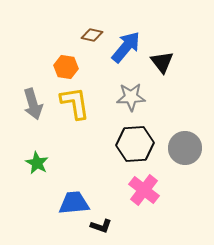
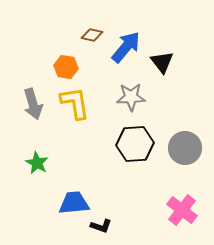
pink cross: moved 38 px right, 20 px down
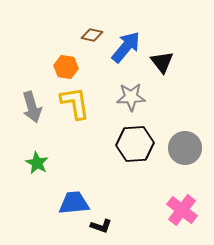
gray arrow: moved 1 px left, 3 px down
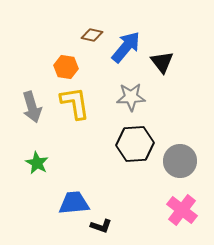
gray circle: moved 5 px left, 13 px down
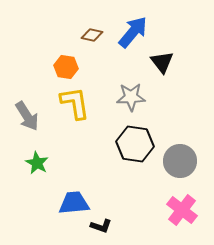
blue arrow: moved 7 px right, 15 px up
gray arrow: moved 5 px left, 9 px down; rotated 16 degrees counterclockwise
black hexagon: rotated 12 degrees clockwise
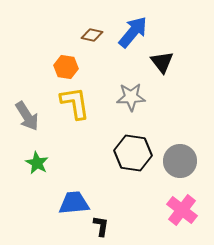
black hexagon: moved 2 px left, 9 px down
black L-shape: rotated 100 degrees counterclockwise
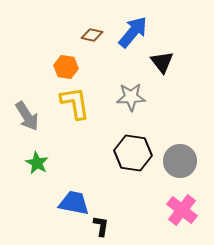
blue trapezoid: rotated 16 degrees clockwise
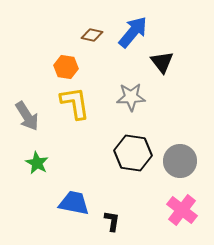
black L-shape: moved 11 px right, 5 px up
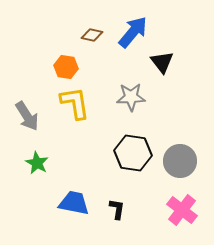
black L-shape: moved 5 px right, 12 px up
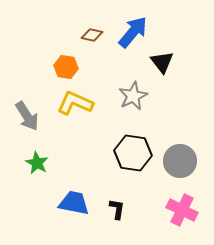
gray star: moved 2 px right, 1 px up; rotated 24 degrees counterclockwise
yellow L-shape: rotated 57 degrees counterclockwise
pink cross: rotated 12 degrees counterclockwise
